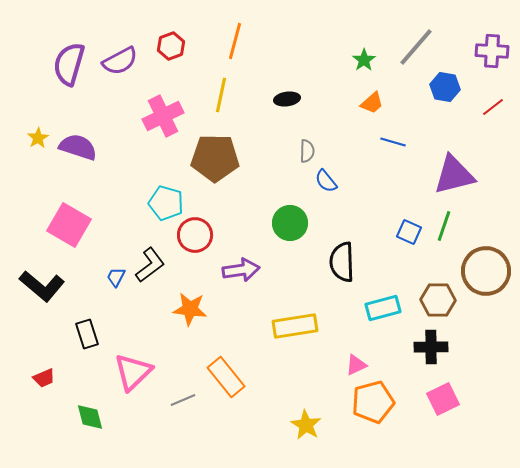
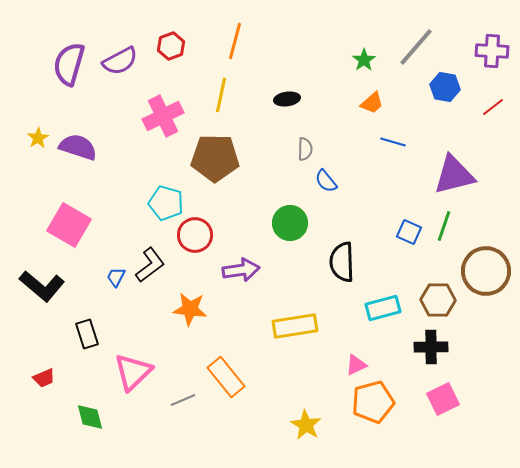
gray semicircle at (307, 151): moved 2 px left, 2 px up
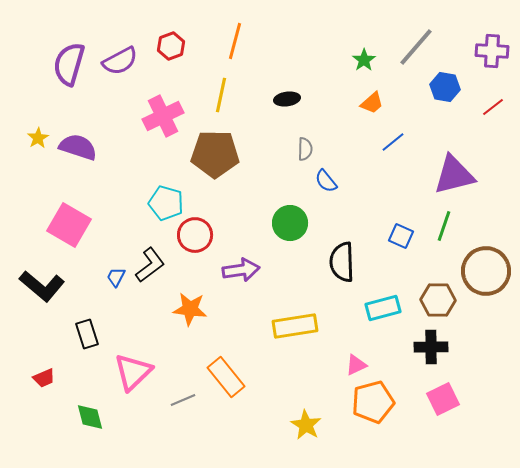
blue line at (393, 142): rotated 55 degrees counterclockwise
brown pentagon at (215, 158): moved 4 px up
blue square at (409, 232): moved 8 px left, 4 px down
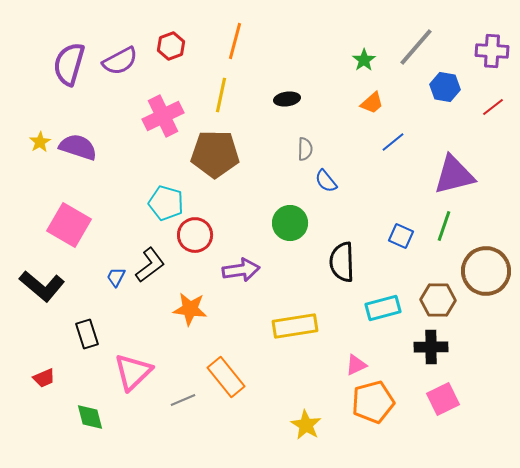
yellow star at (38, 138): moved 2 px right, 4 px down
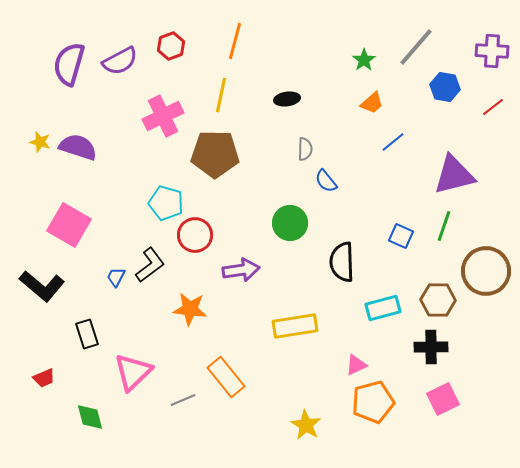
yellow star at (40, 142): rotated 25 degrees counterclockwise
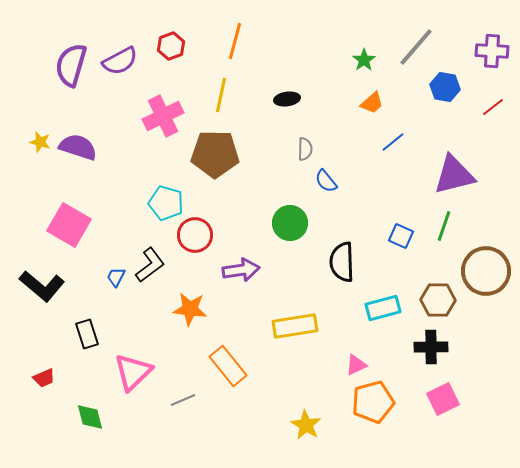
purple semicircle at (69, 64): moved 2 px right, 1 px down
orange rectangle at (226, 377): moved 2 px right, 11 px up
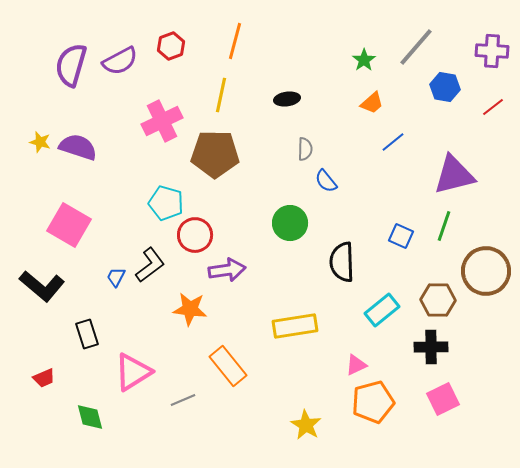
pink cross at (163, 116): moved 1 px left, 5 px down
purple arrow at (241, 270): moved 14 px left
cyan rectangle at (383, 308): moved 1 px left, 2 px down; rotated 24 degrees counterclockwise
pink triangle at (133, 372): rotated 12 degrees clockwise
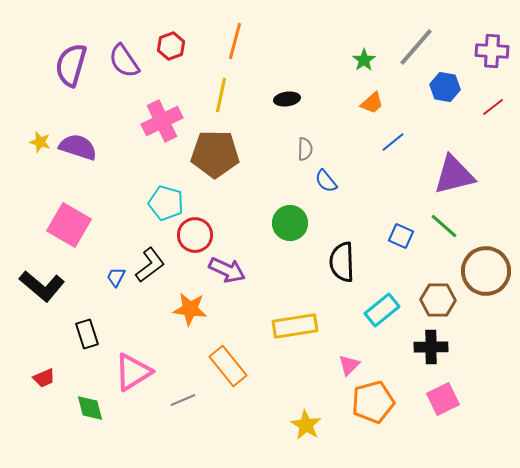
purple semicircle at (120, 61): moved 4 px right; rotated 84 degrees clockwise
green line at (444, 226): rotated 68 degrees counterclockwise
purple arrow at (227, 270): rotated 33 degrees clockwise
pink triangle at (356, 365): moved 7 px left; rotated 20 degrees counterclockwise
green diamond at (90, 417): moved 9 px up
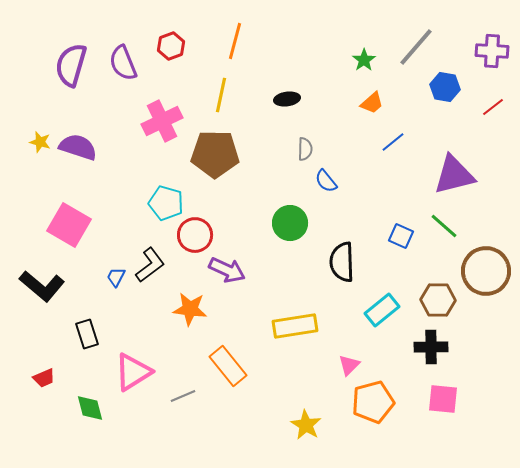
purple semicircle at (124, 61): moved 1 px left, 2 px down; rotated 12 degrees clockwise
pink square at (443, 399): rotated 32 degrees clockwise
gray line at (183, 400): moved 4 px up
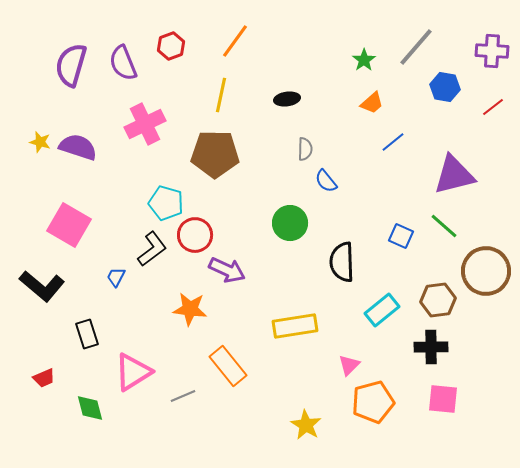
orange line at (235, 41): rotated 21 degrees clockwise
pink cross at (162, 121): moved 17 px left, 3 px down
black L-shape at (150, 265): moved 2 px right, 16 px up
brown hexagon at (438, 300): rotated 8 degrees counterclockwise
